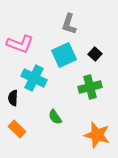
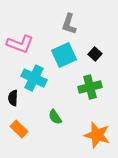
orange rectangle: moved 2 px right
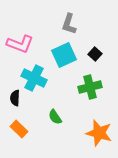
black semicircle: moved 2 px right
orange star: moved 2 px right, 2 px up
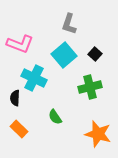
cyan square: rotated 15 degrees counterclockwise
orange star: moved 1 px left, 1 px down
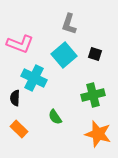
black square: rotated 24 degrees counterclockwise
green cross: moved 3 px right, 8 px down
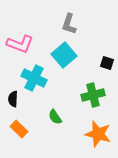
black square: moved 12 px right, 9 px down
black semicircle: moved 2 px left, 1 px down
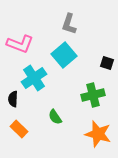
cyan cross: rotated 30 degrees clockwise
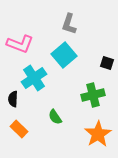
orange star: rotated 24 degrees clockwise
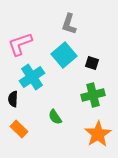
pink L-shape: rotated 140 degrees clockwise
black square: moved 15 px left
cyan cross: moved 2 px left, 1 px up
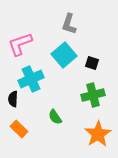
cyan cross: moved 1 px left, 2 px down; rotated 10 degrees clockwise
